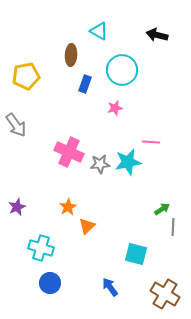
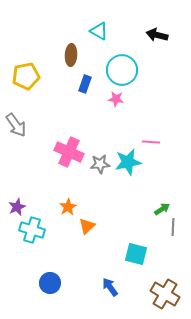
pink star: moved 1 px right, 9 px up; rotated 21 degrees clockwise
cyan cross: moved 9 px left, 18 px up
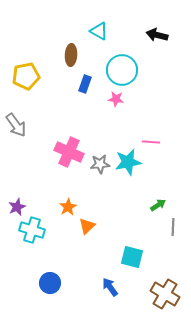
green arrow: moved 4 px left, 4 px up
cyan square: moved 4 px left, 3 px down
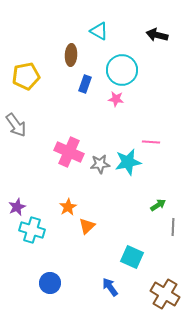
cyan square: rotated 10 degrees clockwise
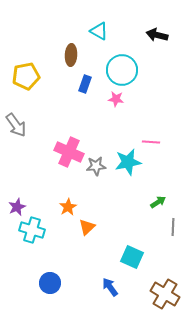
gray star: moved 4 px left, 2 px down
green arrow: moved 3 px up
orange triangle: moved 1 px down
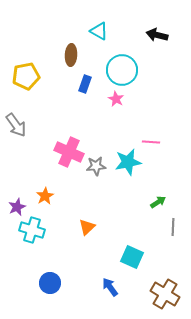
pink star: rotated 21 degrees clockwise
orange star: moved 23 px left, 11 px up
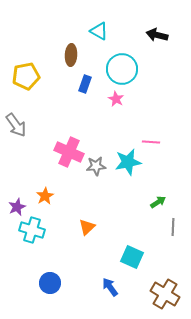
cyan circle: moved 1 px up
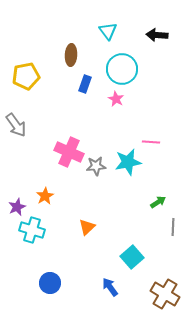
cyan triangle: moved 9 px right; rotated 24 degrees clockwise
black arrow: rotated 10 degrees counterclockwise
cyan square: rotated 25 degrees clockwise
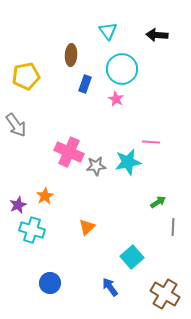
purple star: moved 1 px right, 2 px up
